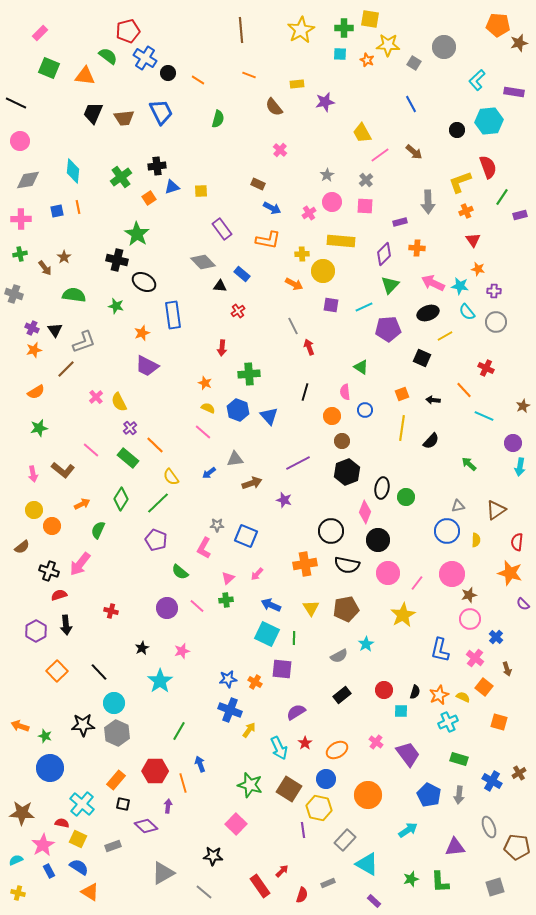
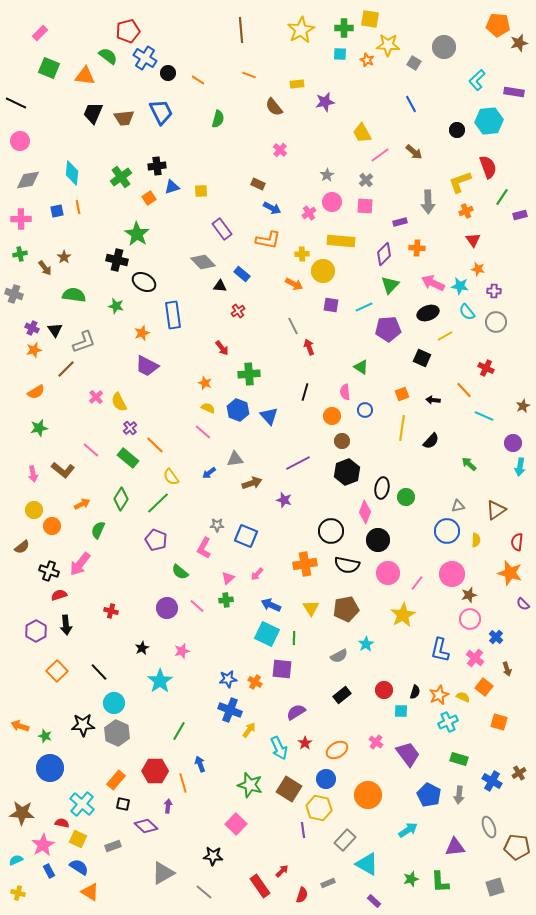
cyan diamond at (73, 171): moved 1 px left, 2 px down
red arrow at (222, 348): rotated 42 degrees counterclockwise
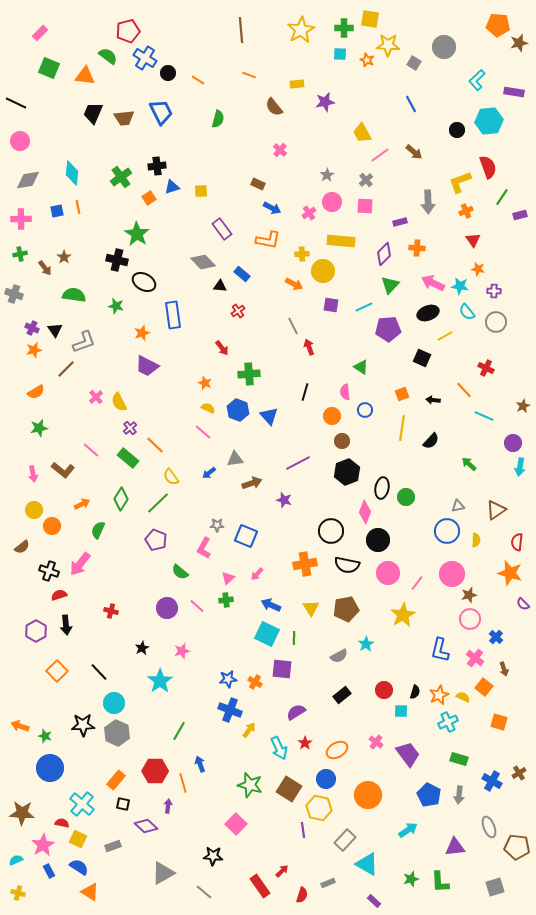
brown arrow at (507, 669): moved 3 px left
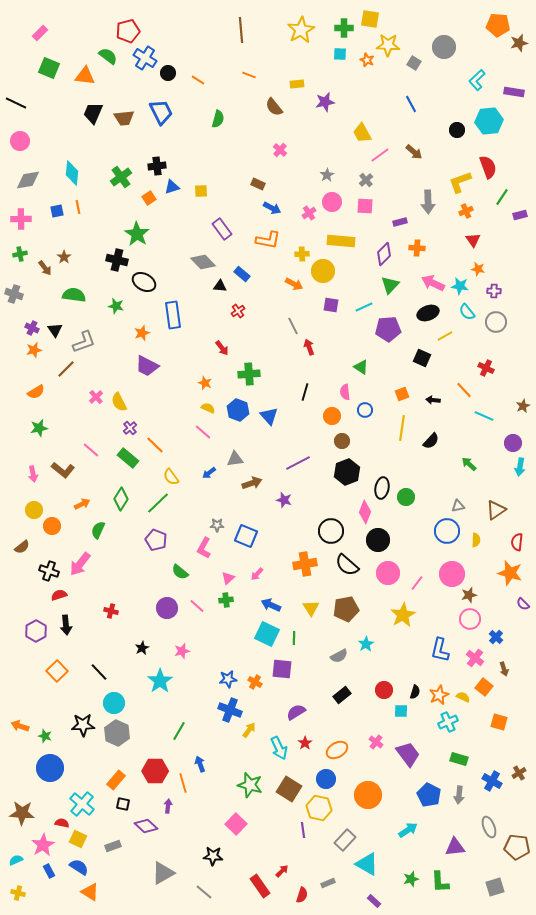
black semicircle at (347, 565): rotated 30 degrees clockwise
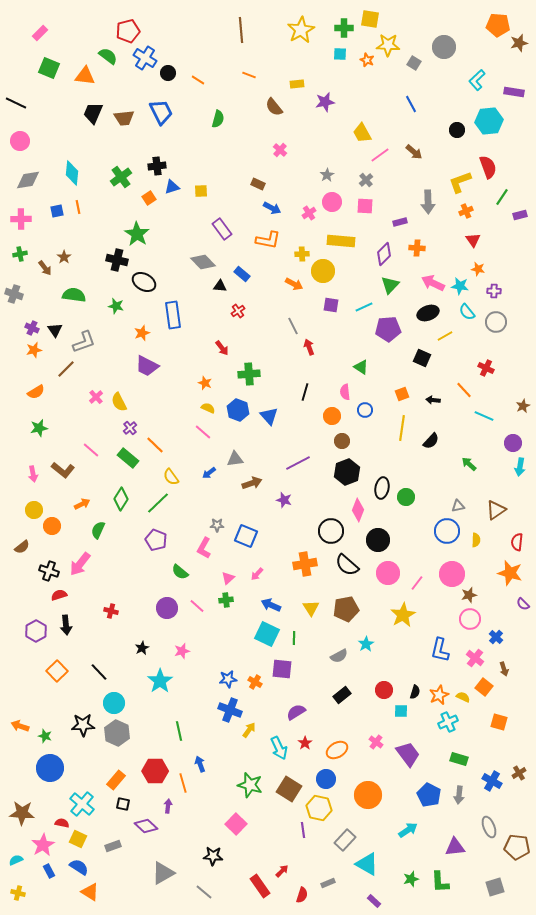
pink diamond at (365, 512): moved 7 px left, 2 px up
green line at (179, 731): rotated 42 degrees counterclockwise
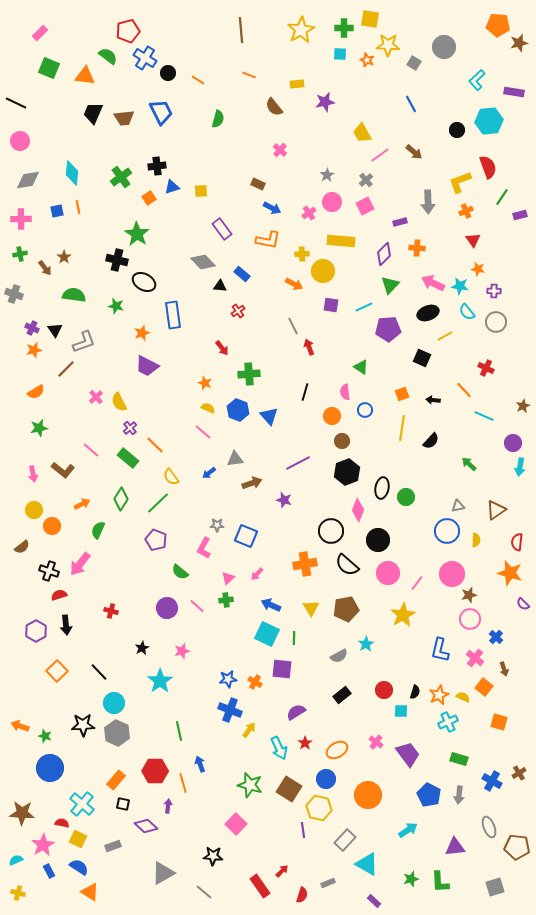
pink square at (365, 206): rotated 30 degrees counterclockwise
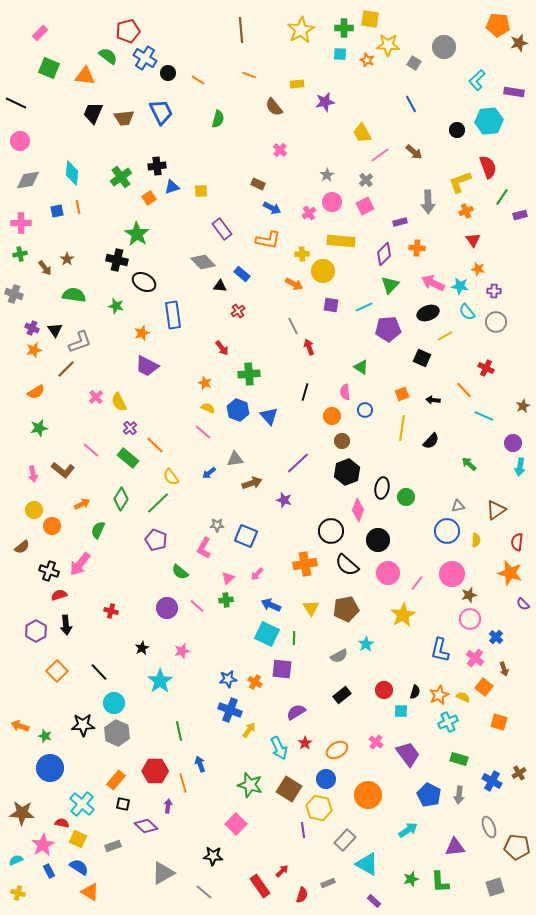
pink cross at (21, 219): moved 4 px down
brown star at (64, 257): moved 3 px right, 2 px down
gray L-shape at (84, 342): moved 4 px left
purple line at (298, 463): rotated 15 degrees counterclockwise
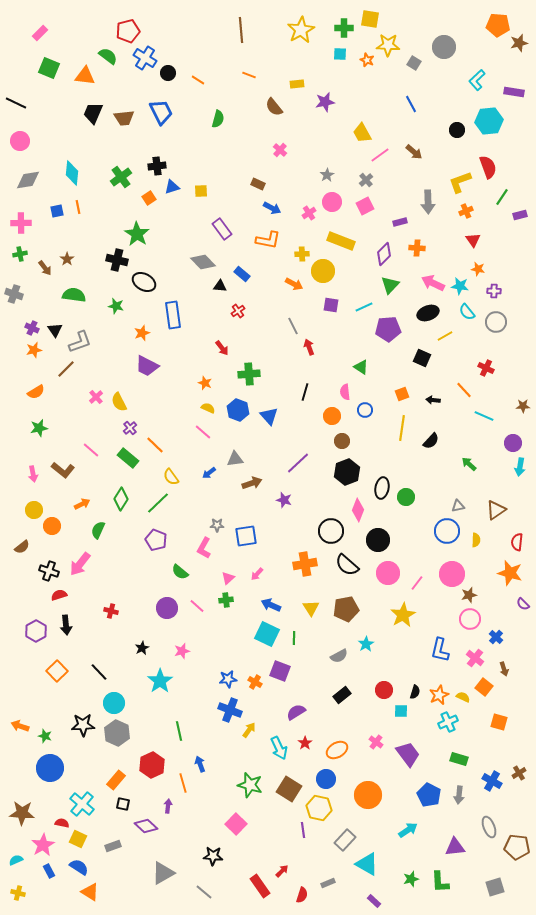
yellow rectangle at (341, 241): rotated 16 degrees clockwise
brown star at (523, 406): rotated 24 degrees clockwise
blue square at (246, 536): rotated 30 degrees counterclockwise
purple square at (282, 669): moved 2 px left, 2 px down; rotated 15 degrees clockwise
red hexagon at (155, 771): moved 3 px left, 6 px up; rotated 25 degrees counterclockwise
